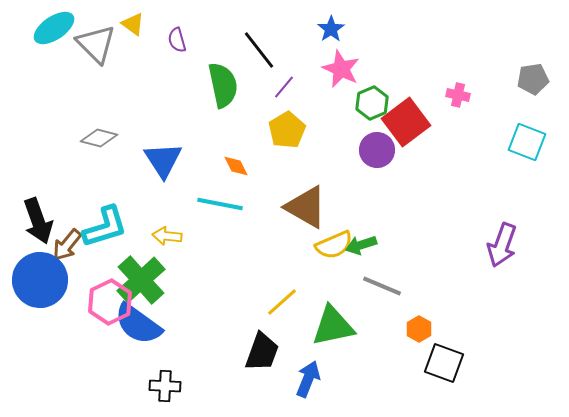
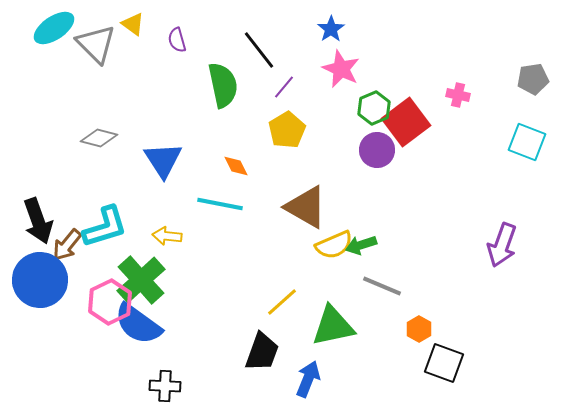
green hexagon: moved 2 px right, 5 px down
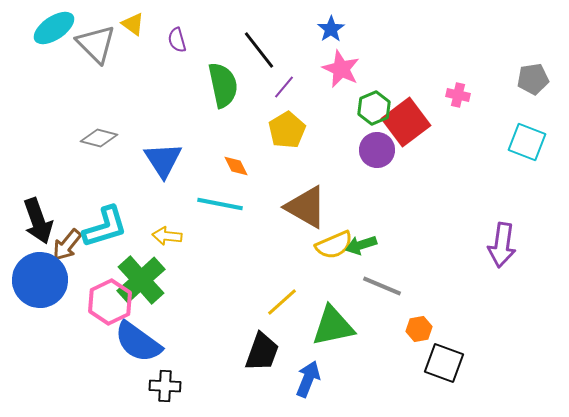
purple arrow: rotated 12 degrees counterclockwise
blue semicircle: moved 18 px down
orange hexagon: rotated 20 degrees clockwise
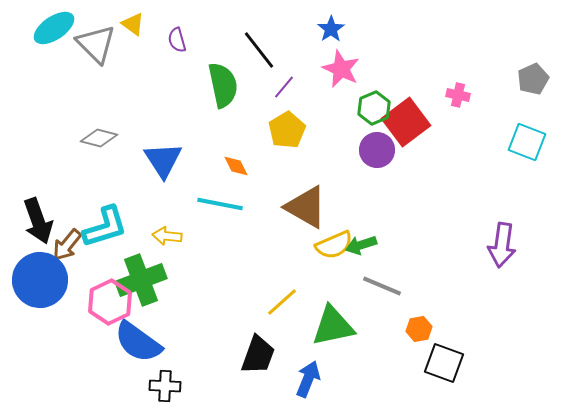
gray pentagon: rotated 16 degrees counterclockwise
green cross: rotated 21 degrees clockwise
black trapezoid: moved 4 px left, 3 px down
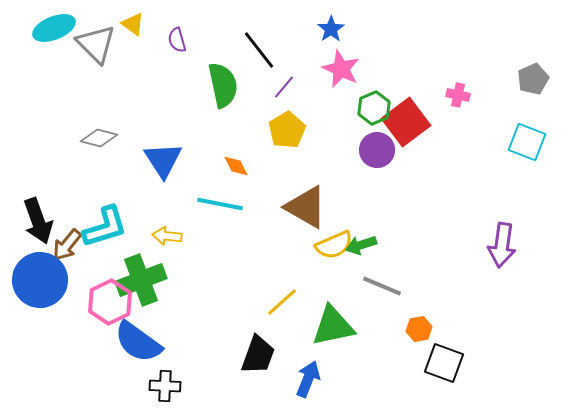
cyan ellipse: rotated 12 degrees clockwise
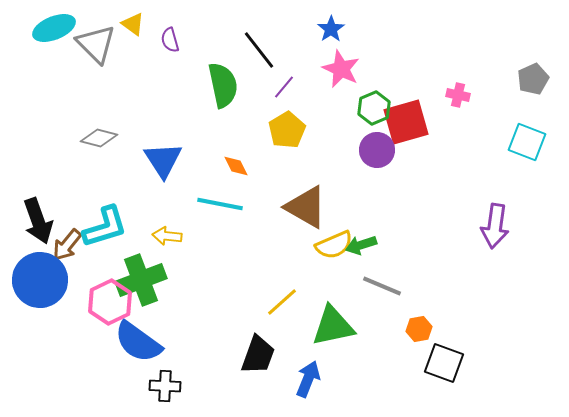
purple semicircle: moved 7 px left
red square: rotated 21 degrees clockwise
purple arrow: moved 7 px left, 19 px up
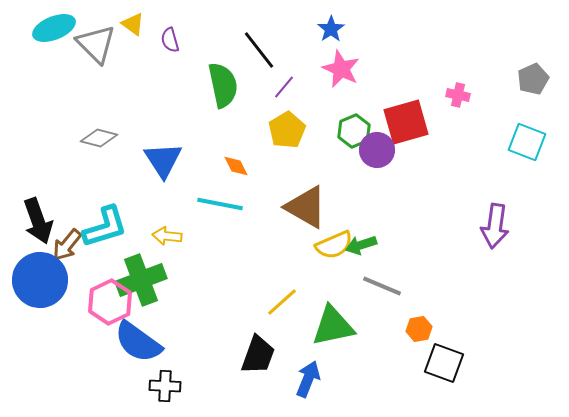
green hexagon: moved 20 px left, 23 px down
